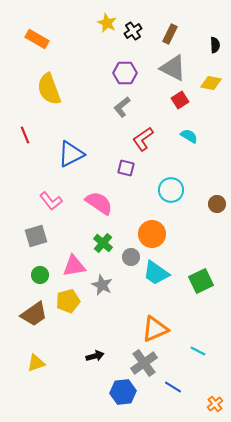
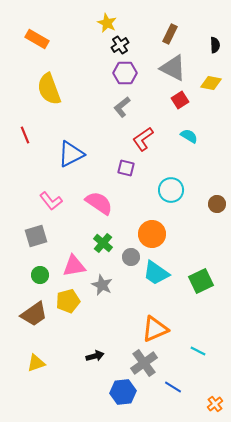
black cross: moved 13 px left, 14 px down
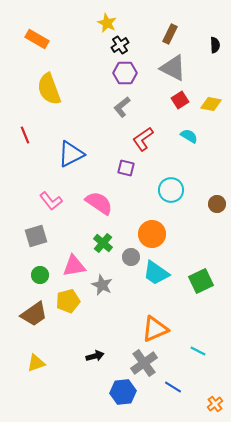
yellow diamond: moved 21 px down
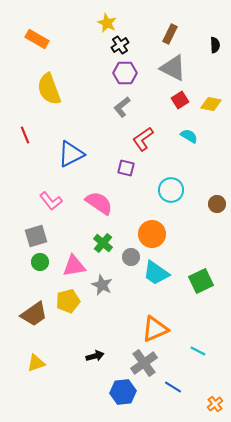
green circle: moved 13 px up
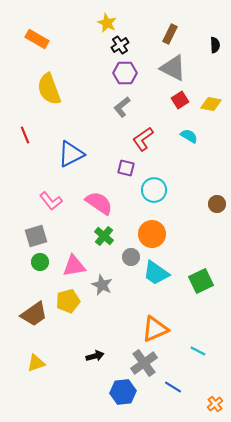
cyan circle: moved 17 px left
green cross: moved 1 px right, 7 px up
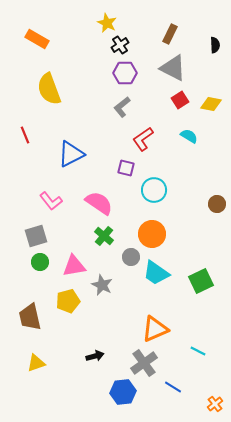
brown trapezoid: moved 4 px left, 3 px down; rotated 112 degrees clockwise
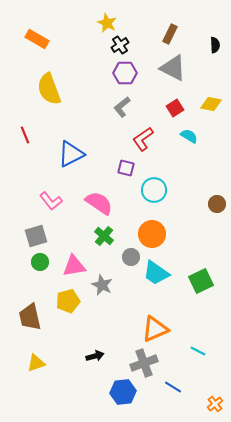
red square: moved 5 px left, 8 px down
gray cross: rotated 16 degrees clockwise
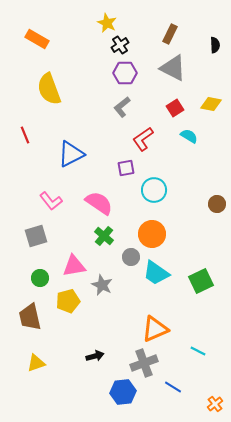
purple square: rotated 24 degrees counterclockwise
green circle: moved 16 px down
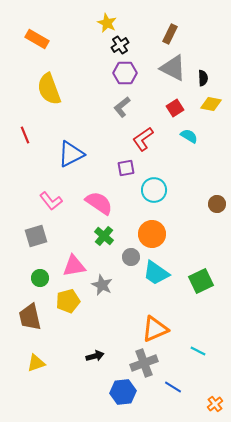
black semicircle: moved 12 px left, 33 px down
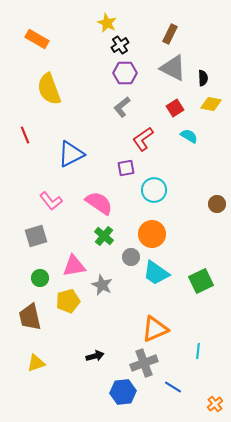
cyan line: rotated 70 degrees clockwise
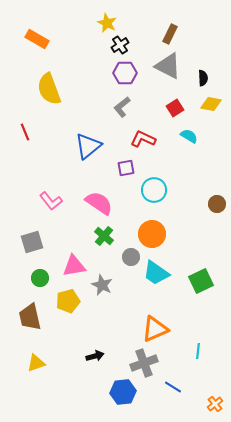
gray triangle: moved 5 px left, 2 px up
red line: moved 3 px up
red L-shape: rotated 60 degrees clockwise
blue triangle: moved 17 px right, 8 px up; rotated 12 degrees counterclockwise
gray square: moved 4 px left, 6 px down
